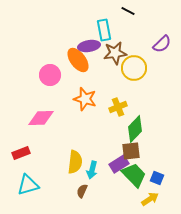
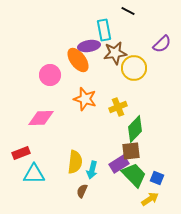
cyan triangle: moved 6 px right, 11 px up; rotated 15 degrees clockwise
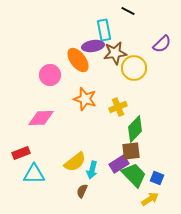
purple ellipse: moved 4 px right
yellow semicircle: rotated 45 degrees clockwise
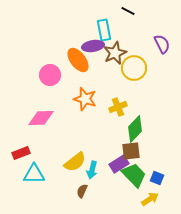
purple semicircle: rotated 72 degrees counterclockwise
brown star: rotated 15 degrees counterclockwise
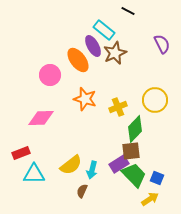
cyan rectangle: rotated 40 degrees counterclockwise
purple ellipse: rotated 70 degrees clockwise
yellow circle: moved 21 px right, 32 px down
yellow semicircle: moved 4 px left, 3 px down
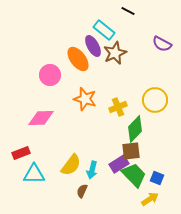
purple semicircle: rotated 144 degrees clockwise
orange ellipse: moved 1 px up
yellow semicircle: rotated 15 degrees counterclockwise
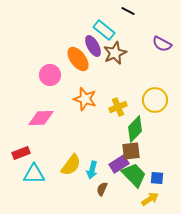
blue square: rotated 16 degrees counterclockwise
brown semicircle: moved 20 px right, 2 px up
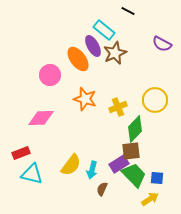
cyan triangle: moved 2 px left; rotated 15 degrees clockwise
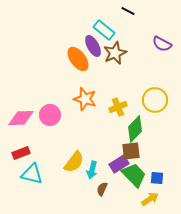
pink circle: moved 40 px down
pink diamond: moved 20 px left
yellow semicircle: moved 3 px right, 3 px up
